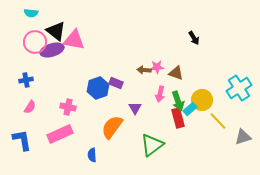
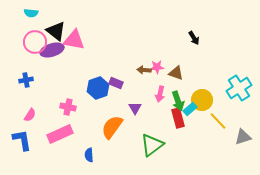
pink semicircle: moved 8 px down
blue semicircle: moved 3 px left
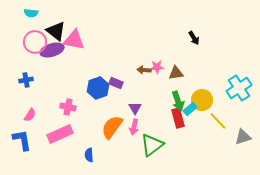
brown triangle: rotated 28 degrees counterclockwise
pink arrow: moved 26 px left, 33 px down
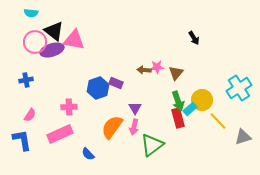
black triangle: moved 2 px left
brown triangle: rotated 42 degrees counterclockwise
pink cross: moved 1 px right; rotated 14 degrees counterclockwise
blue semicircle: moved 1 px left, 1 px up; rotated 40 degrees counterclockwise
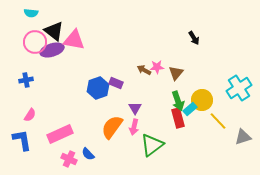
brown arrow: rotated 24 degrees clockwise
pink cross: moved 52 px down; rotated 28 degrees clockwise
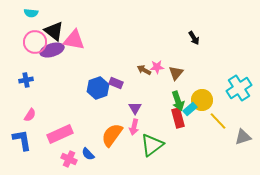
orange semicircle: moved 8 px down
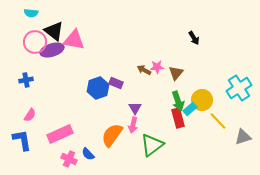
pink arrow: moved 1 px left, 2 px up
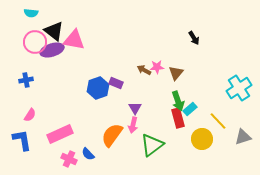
yellow circle: moved 39 px down
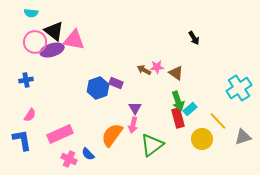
brown triangle: rotated 35 degrees counterclockwise
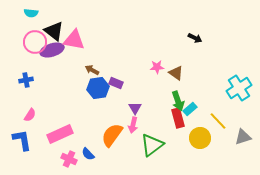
black arrow: moved 1 px right; rotated 32 degrees counterclockwise
brown arrow: moved 52 px left
blue hexagon: rotated 10 degrees clockwise
yellow circle: moved 2 px left, 1 px up
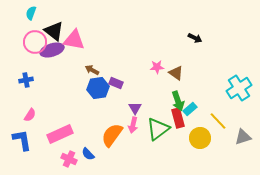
cyan semicircle: rotated 104 degrees clockwise
green triangle: moved 6 px right, 16 px up
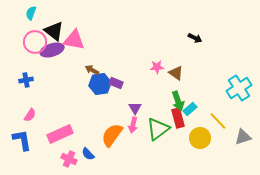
blue hexagon: moved 2 px right, 4 px up
